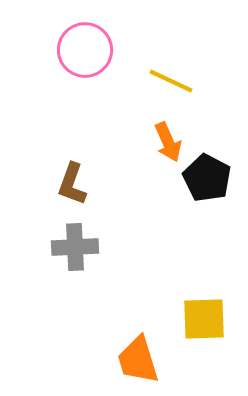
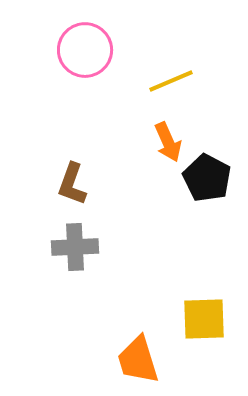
yellow line: rotated 48 degrees counterclockwise
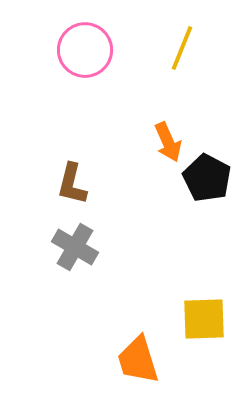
yellow line: moved 11 px right, 33 px up; rotated 45 degrees counterclockwise
brown L-shape: rotated 6 degrees counterclockwise
gray cross: rotated 33 degrees clockwise
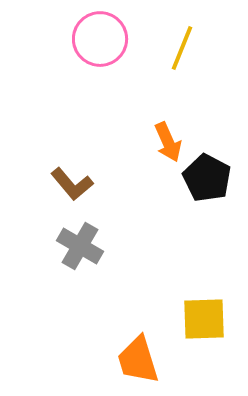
pink circle: moved 15 px right, 11 px up
brown L-shape: rotated 54 degrees counterclockwise
gray cross: moved 5 px right, 1 px up
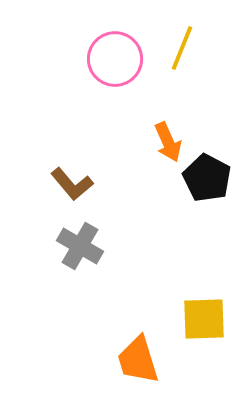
pink circle: moved 15 px right, 20 px down
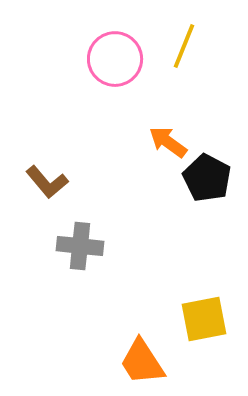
yellow line: moved 2 px right, 2 px up
orange arrow: rotated 150 degrees clockwise
brown L-shape: moved 25 px left, 2 px up
gray cross: rotated 24 degrees counterclockwise
yellow square: rotated 9 degrees counterclockwise
orange trapezoid: moved 4 px right, 2 px down; rotated 16 degrees counterclockwise
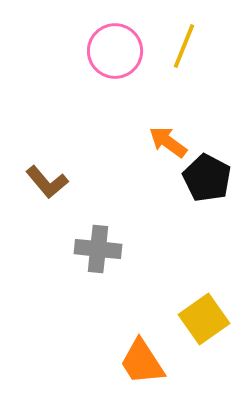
pink circle: moved 8 px up
gray cross: moved 18 px right, 3 px down
yellow square: rotated 24 degrees counterclockwise
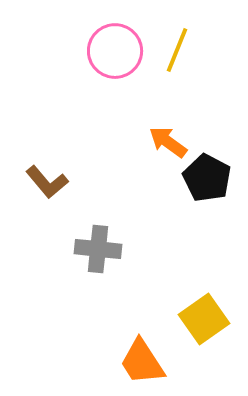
yellow line: moved 7 px left, 4 px down
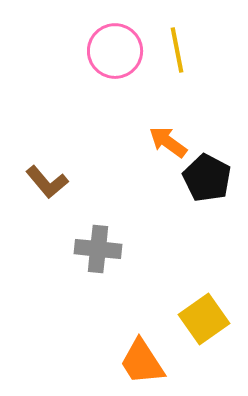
yellow line: rotated 33 degrees counterclockwise
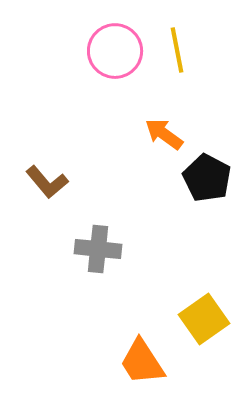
orange arrow: moved 4 px left, 8 px up
